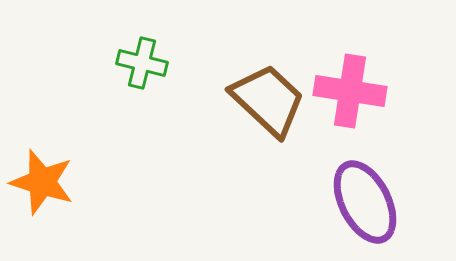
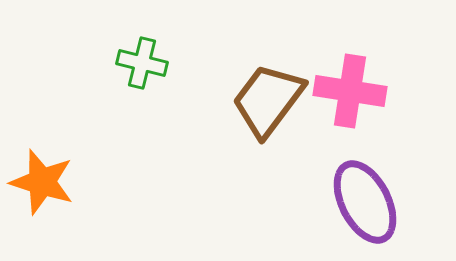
brown trapezoid: rotated 96 degrees counterclockwise
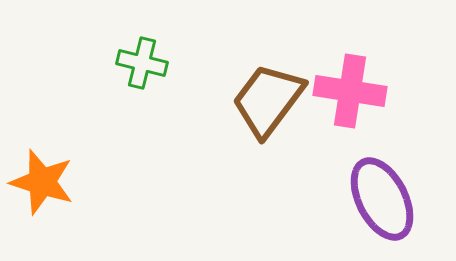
purple ellipse: moved 17 px right, 3 px up
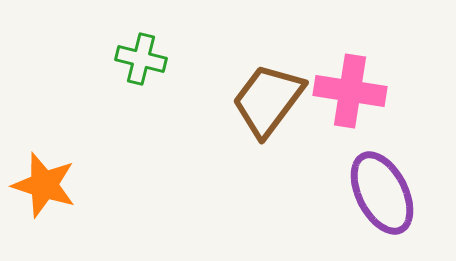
green cross: moved 1 px left, 4 px up
orange star: moved 2 px right, 3 px down
purple ellipse: moved 6 px up
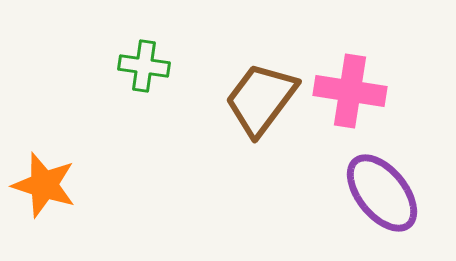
green cross: moved 3 px right, 7 px down; rotated 6 degrees counterclockwise
brown trapezoid: moved 7 px left, 1 px up
purple ellipse: rotated 12 degrees counterclockwise
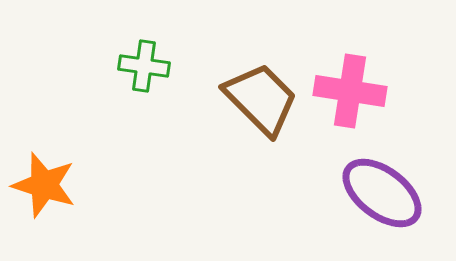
brown trapezoid: rotated 98 degrees clockwise
purple ellipse: rotated 14 degrees counterclockwise
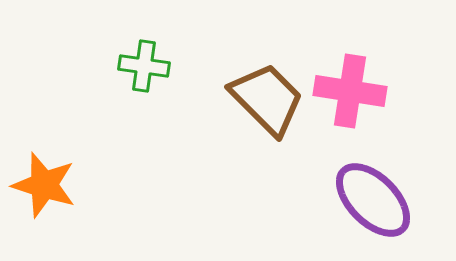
brown trapezoid: moved 6 px right
purple ellipse: moved 9 px left, 7 px down; rotated 8 degrees clockwise
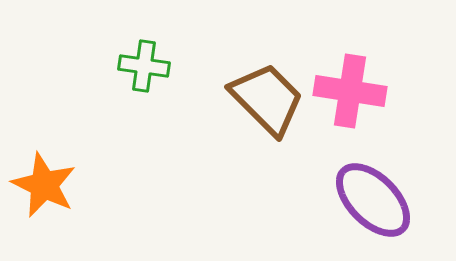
orange star: rotated 8 degrees clockwise
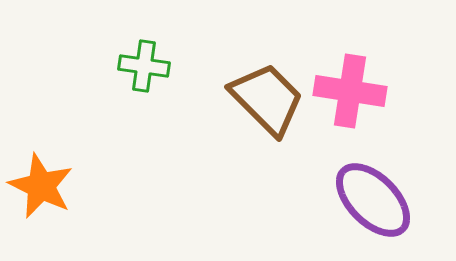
orange star: moved 3 px left, 1 px down
